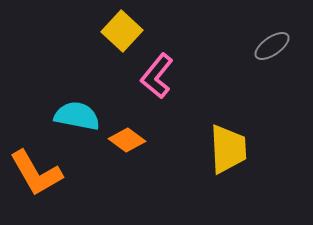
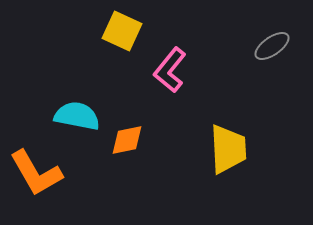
yellow square: rotated 18 degrees counterclockwise
pink L-shape: moved 13 px right, 6 px up
orange diamond: rotated 48 degrees counterclockwise
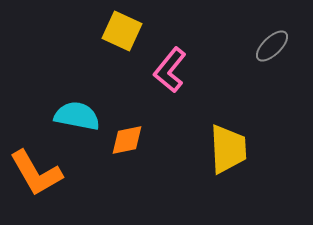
gray ellipse: rotated 9 degrees counterclockwise
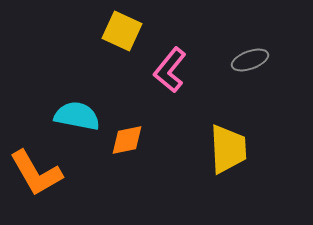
gray ellipse: moved 22 px left, 14 px down; rotated 24 degrees clockwise
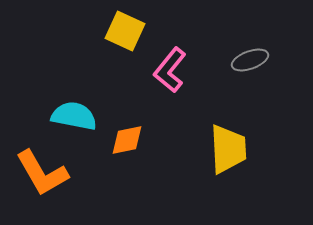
yellow square: moved 3 px right
cyan semicircle: moved 3 px left
orange L-shape: moved 6 px right
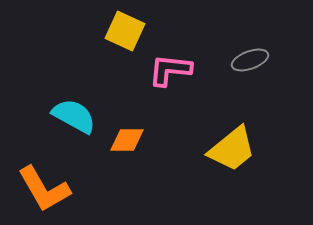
pink L-shape: rotated 57 degrees clockwise
cyan semicircle: rotated 18 degrees clockwise
orange diamond: rotated 12 degrees clockwise
yellow trapezoid: moved 4 px right; rotated 54 degrees clockwise
orange L-shape: moved 2 px right, 16 px down
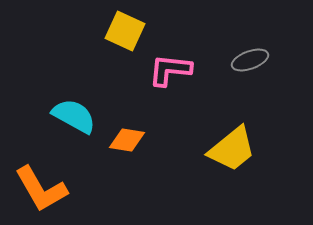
orange diamond: rotated 9 degrees clockwise
orange L-shape: moved 3 px left
